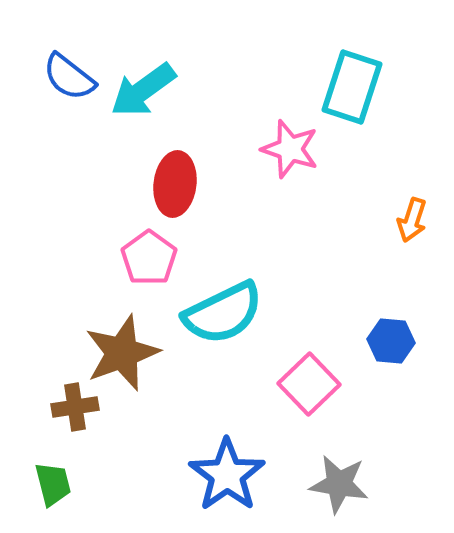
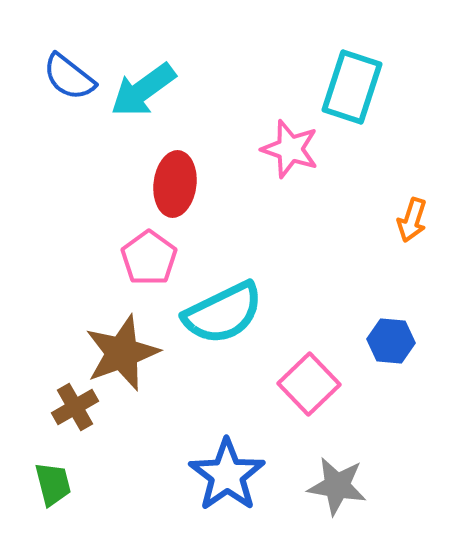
brown cross: rotated 21 degrees counterclockwise
gray star: moved 2 px left, 2 px down
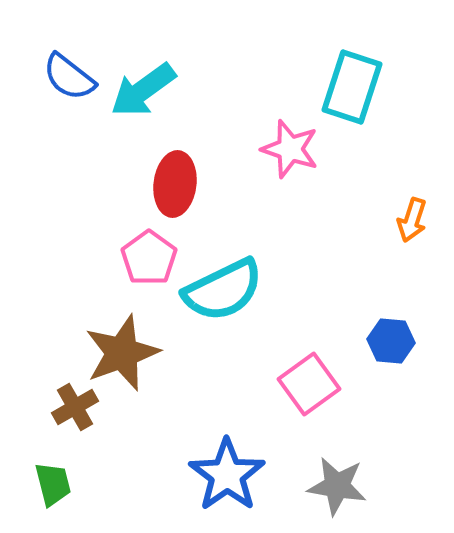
cyan semicircle: moved 23 px up
pink square: rotated 8 degrees clockwise
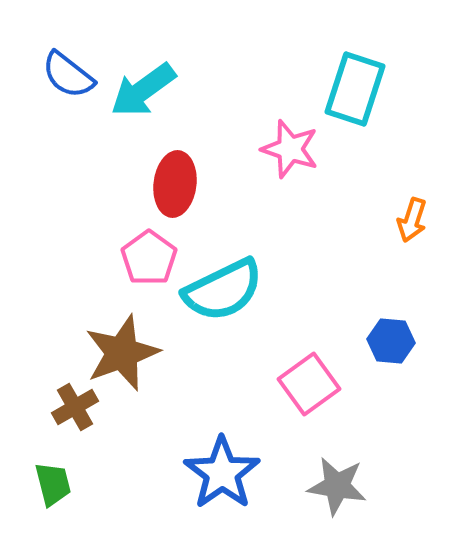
blue semicircle: moved 1 px left, 2 px up
cyan rectangle: moved 3 px right, 2 px down
blue star: moved 5 px left, 2 px up
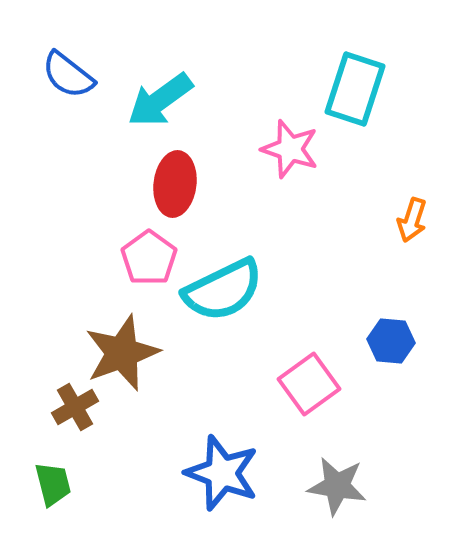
cyan arrow: moved 17 px right, 10 px down
blue star: rotated 16 degrees counterclockwise
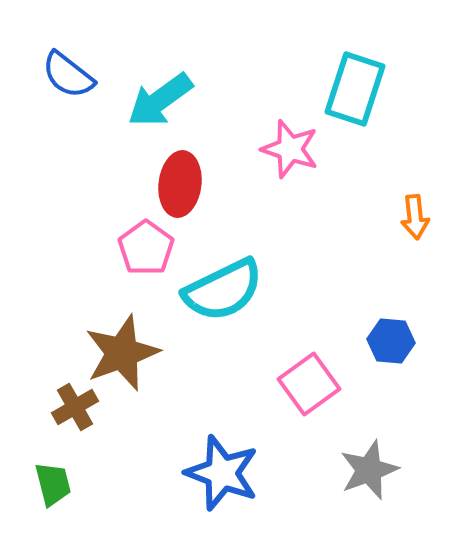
red ellipse: moved 5 px right
orange arrow: moved 3 px right, 3 px up; rotated 24 degrees counterclockwise
pink pentagon: moved 3 px left, 10 px up
gray star: moved 32 px right, 16 px up; rotated 30 degrees counterclockwise
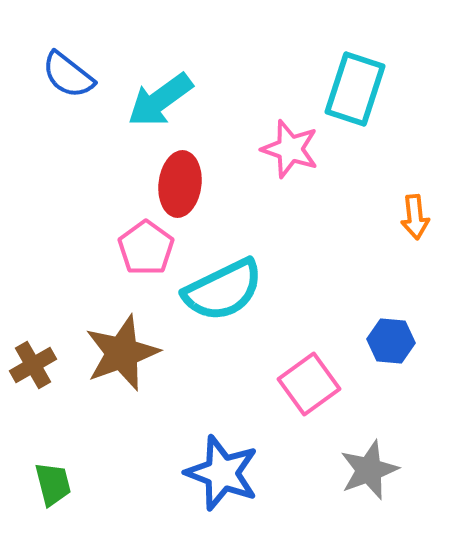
brown cross: moved 42 px left, 42 px up
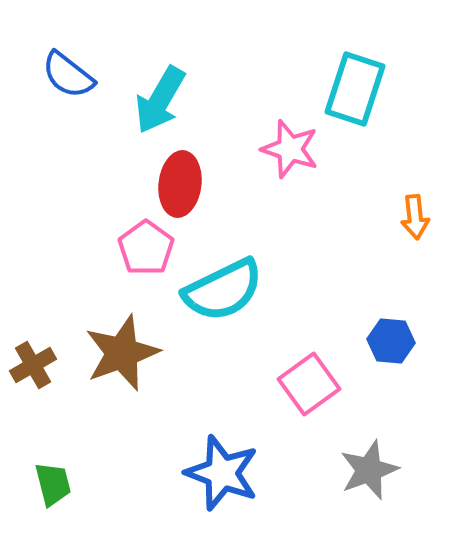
cyan arrow: rotated 24 degrees counterclockwise
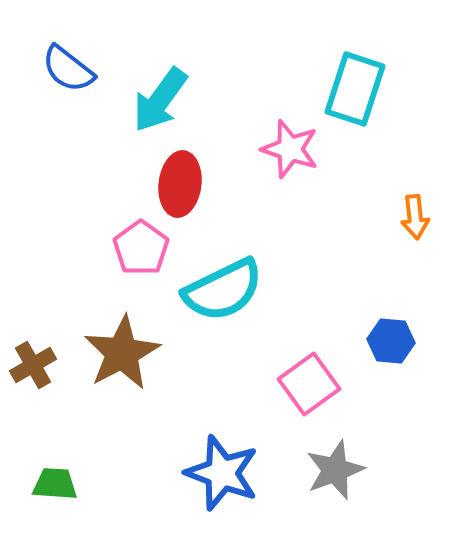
blue semicircle: moved 6 px up
cyan arrow: rotated 6 degrees clockwise
pink pentagon: moved 5 px left
brown star: rotated 8 degrees counterclockwise
gray star: moved 34 px left
green trapezoid: moved 2 px right; rotated 72 degrees counterclockwise
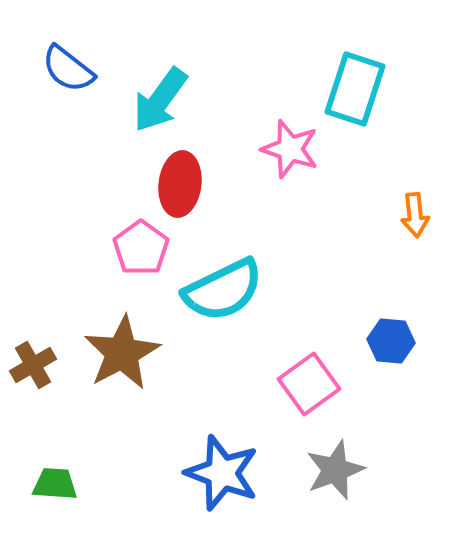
orange arrow: moved 2 px up
